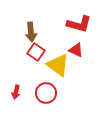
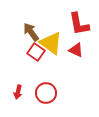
red L-shape: rotated 65 degrees clockwise
brown arrow: rotated 150 degrees clockwise
yellow triangle: moved 7 px left, 22 px up
red arrow: moved 2 px right
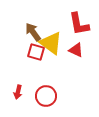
brown arrow: moved 2 px right
red square: rotated 18 degrees counterclockwise
red circle: moved 3 px down
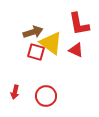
brown arrow: rotated 108 degrees clockwise
red arrow: moved 3 px left
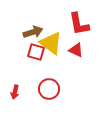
red circle: moved 3 px right, 7 px up
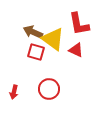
brown arrow: rotated 138 degrees counterclockwise
yellow triangle: moved 2 px right, 4 px up
red arrow: moved 1 px left
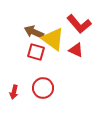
red L-shape: rotated 30 degrees counterclockwise
brown arrow: moved 1 px right
red circle: moved 6 px left, 1 px up
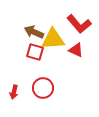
yellow triangle: rotated 40 degrees counterclockwise
red square: moved 1 px left
